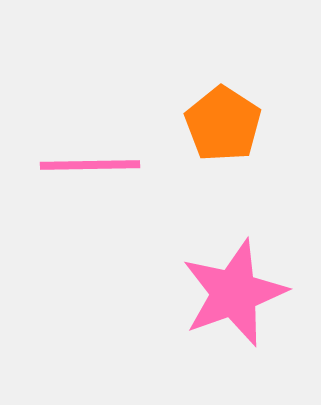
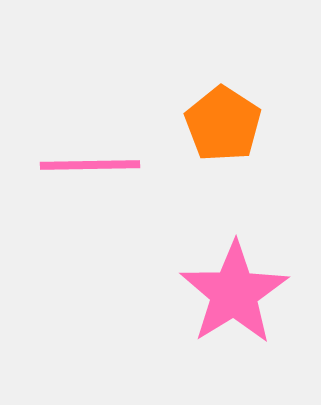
pink star: rotated 12 degrees counterclockwise
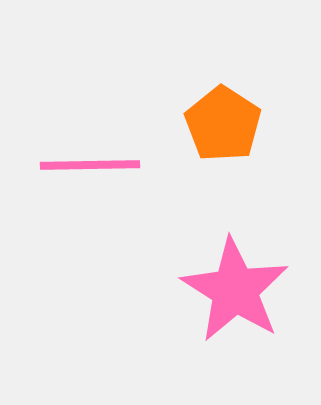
pink star: moved 1 px right, 3 px up; rotated 8 degrees counterclockwise
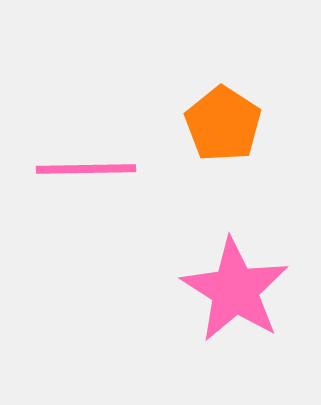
pink line: moved 4 px left, 4 px down
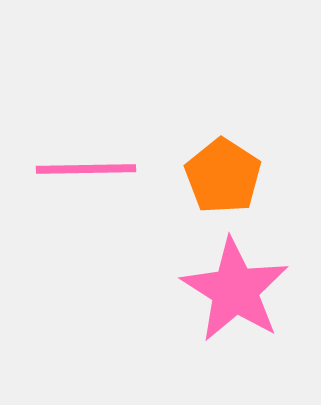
orange pentagon: moved 52 px down
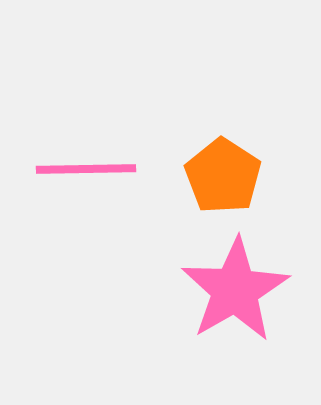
pink star: rotated 10 degrees clockwise
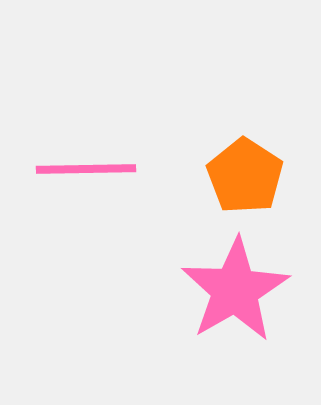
orange pentagon: moved 22 px right
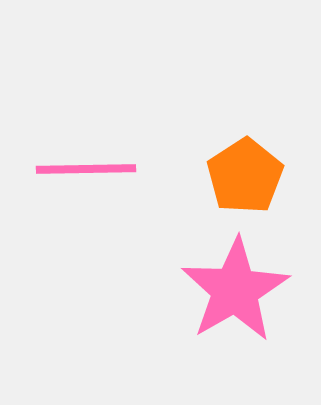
orange pentagon: rotated 6 degrees clockwise
